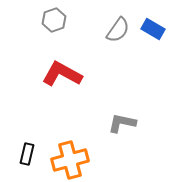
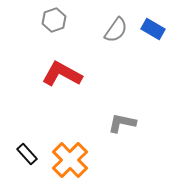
gray semicircle: moved 2 px left
black rectangle: rotated 55 degrees counterclockwise
orange cross: rotated 30 degrees counterclockwise
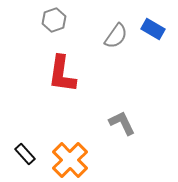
gray semicircle: moved 6 px down
red L-shape: rotated 111 degrees counterclockwise
gray L-shape: rotated 52 degrees clockwise
black rectangle: moved 2 px left
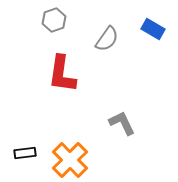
gray semicircle: moved 9 px left, 3 px down
black rectangle: moved 1 px up; rotated 55 degrees counterclockwise
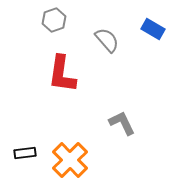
gray semicircle: moved 1 px down; rotated 76 degrees counterclockwise
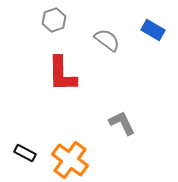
blue rectangle: moved 1 px down
gray semicircle: rotated 12 degrees counterclockwise
red L-shape: rotated 9 degrees counterclockwise
black rectangle: rotated 35 degrees clockwise
orange cross: rotated 9 degrees counterclockwise
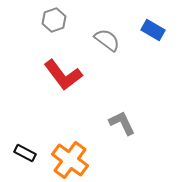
red L-shape: moved 1 px right, 1 px down; rotated 36 degrees counterclockwise
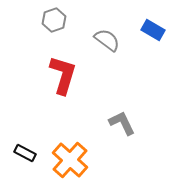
red L-shape: rotated 126 degrees counterclockwise
orange cross: rotated 6 degrees clockwise
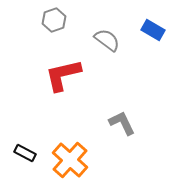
red L-shape: rotated 120 degrees counterclockwise
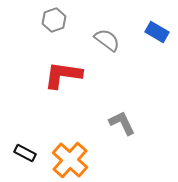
blue rectangle: moved 4 px right, 2 px down
red L-shape: rotated 21 degrees clockwise
